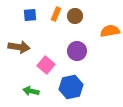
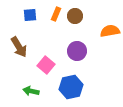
brown arrow: rotated 50 degrees clockwise
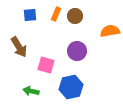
pink square: rotated 24 degrees counterclockwise
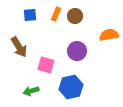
orange semicircle: moved 1 px left, 4 px down
green arrow: rotated 28 degrees counterclockwise
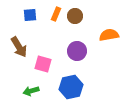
pink square: moved 3 px left, 1 px up
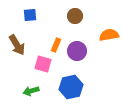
orange rectangle: moved 31 px down
brown arrow: moved 2 px left, 2 px up
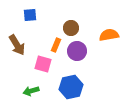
brown circle: moved 4 px left, 12 px down
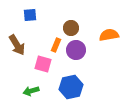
purple circle: moved 1 px left, 1 px up
